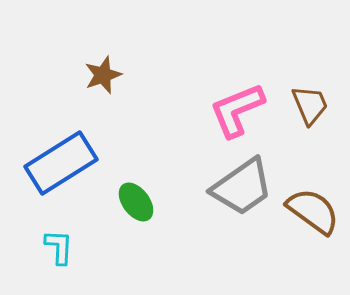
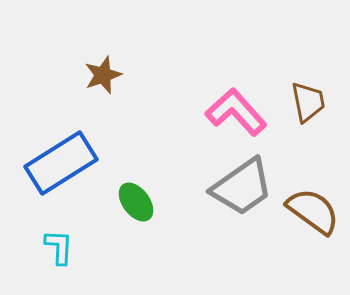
brown trapezoid: moved 2 px left, 3 px up; rotated 12 degrees clockwise
pink L-shape: moved 1 px left, 2 px down; rotated 70 degrees clockwise
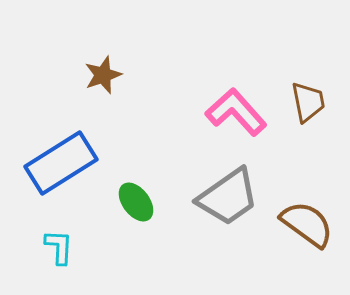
gray trapezoid: moved 14 px left, 10 px down
brown semicircle: moved 6 px left, 13 px down
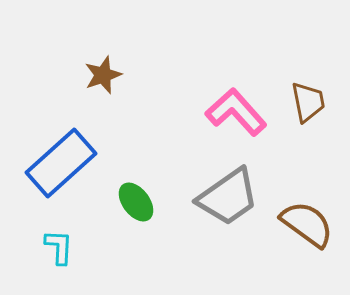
blue rectangle: rotated 10 degrees counterclockwise
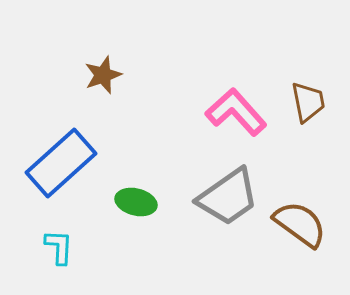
green ellipse: rotated 39 degrees counterclockwise
brown semicircle: moved 7 px left
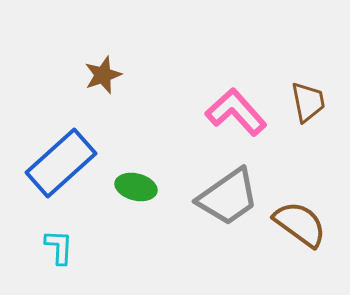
green ellipse: moved 15 px up
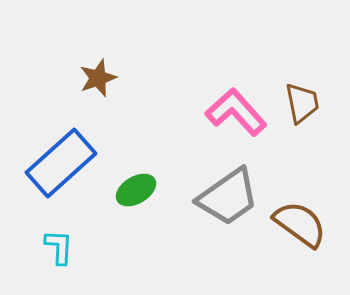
brown star: moved 5 px left, 3 px down
brown trapezoid: moved 6 px left, 1 px down
green ellipse: moved 3 px down; rotated 45 degrees counterclockwise
